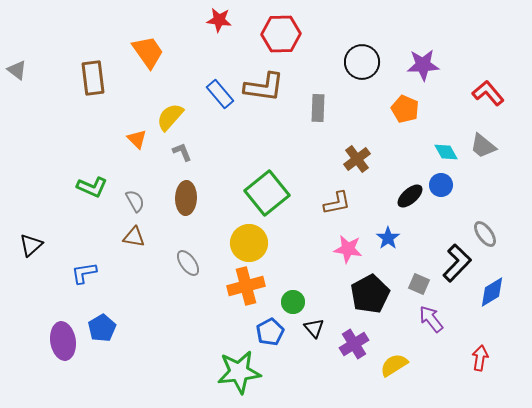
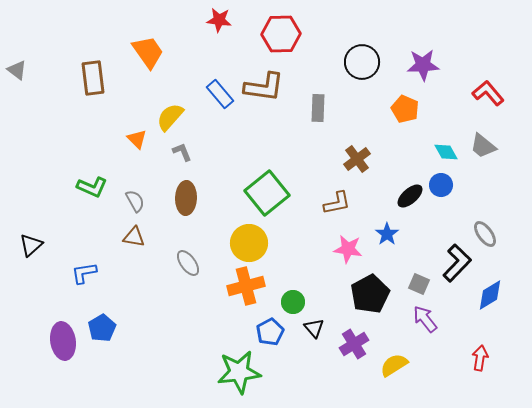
blue star at (388, 238): moved 1 px left, 4 px up
blue diamond at (492, 292): moved 2 px left, 3 px down
purple arrow at (431, 319): moved 6 px left
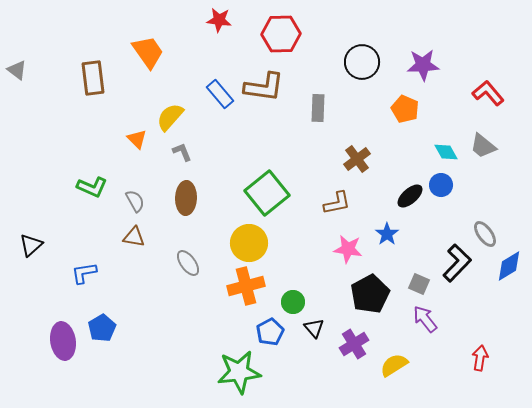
blue diamond at (490, 295): moved 19 px right, 29 px up
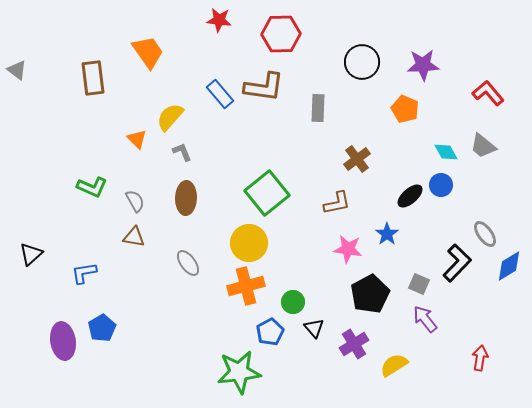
black triangle at (31, 245): moved 9 px down
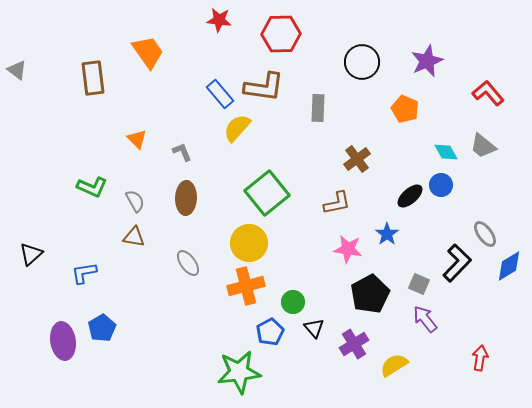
purple star at (423, 65): moved 4 px right, 4 px up; rotated 20 degrees counterclockwise
yellow semicircle at (170, 117): moved 67 px right, 11 px down
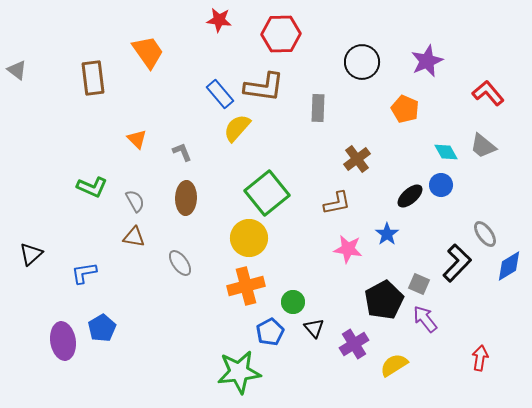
yellow circle at (249, 243): moved 5 px up
gray ellipse at (188, 263): moved 8 px left
black pentagon at (370, 294): moved 14 px right, 6 px down
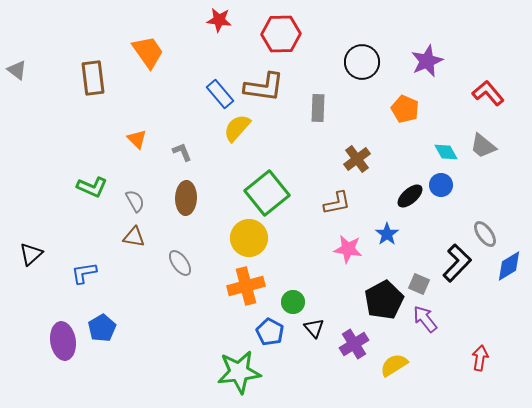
blue pentagon at (270, 332): rotated 16 degrees counterclockwise
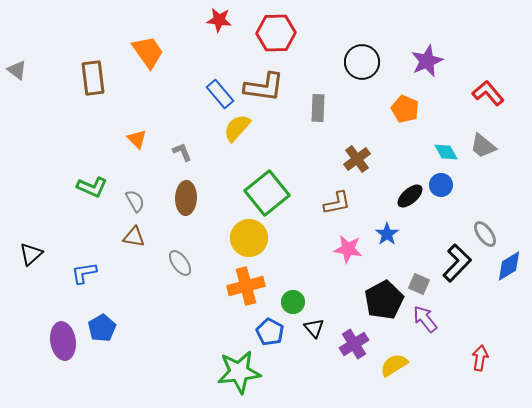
red hexagon at (281, 34): moved 5 px left, 1 px up
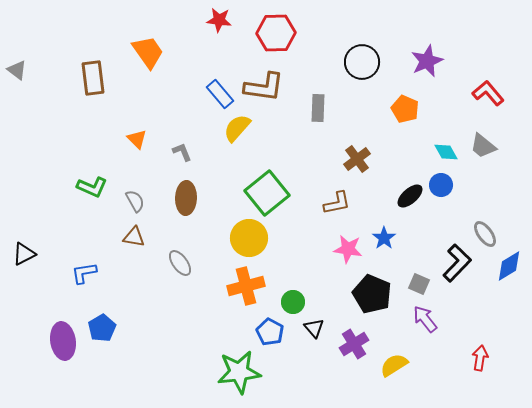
blue star at (387, 234): moved 3 px left, 4 px down
black triangle at (31, 254): moved 7 px left; rotated 15 degrees clockwise
black pentagon at (384, 300): moved 12 px left, 6 px up; rotated 21 degrees counterclockwise
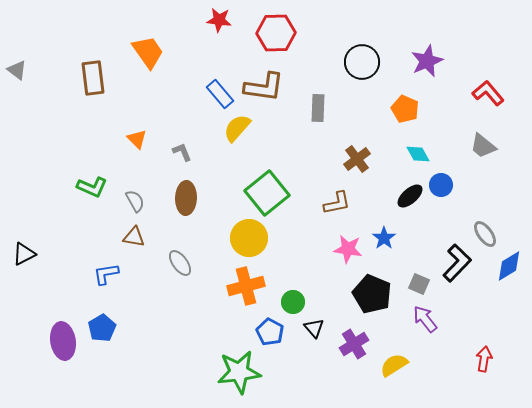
cyan diamond at (446, 152): moved 28 px left, 2 px down
blue L-shape at (84, 273): moved 22 px right, 1 px down
red arrow at (480, 358): moved 4 px right, 1 px down
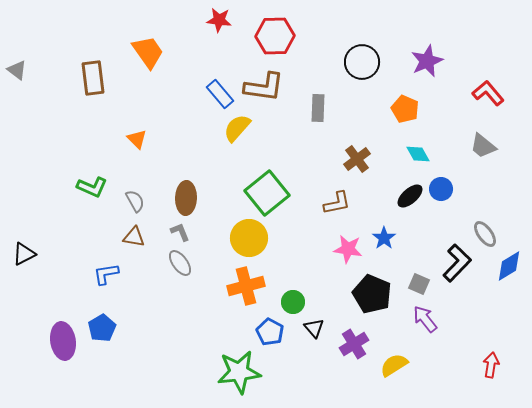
red hexagon at (276, 33): moved 1 px left, 3 px down
gray L-shape at (182, 152): moved 2 px left, 80 px down
blue circle at (441, 185): moved 4 px down
red arrow at (484, 359): moved 7 px right, 6 px down
